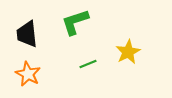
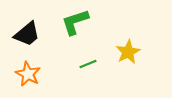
black trapezoid: rotated 124 degrees counterclockwise
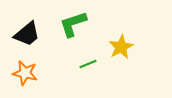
green L-shape: moved 2 px left, 2 px down
yellow star: moved 7 px left, 5 px up
orange star: moved 3 px left, 1 px up; rotated 15 degrees counterclockwise
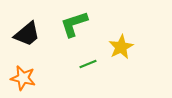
green L-shape: moved 1 px right
orange star: moved 2 px left, 5 px down
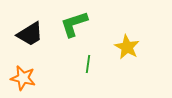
black trapezoid: moved 3 px right; rotated 8 degrees clockwise
yellow star: moved 6 px right; rotated 15 degrees counterclockwise
green line: rotated 60 degrees counterclockwise
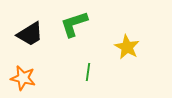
green line: moved 8 px down
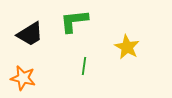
green L-shape: moved 3 px up; rotated 12 degrees clockwise
green line: moved 4 px left, 6 px up
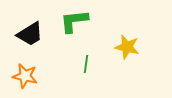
yellow star: rotated 15 degrees counterclockwise
green line: moved 2 px right, 2 px up
orange star: moved 2 px right, 2 px up
